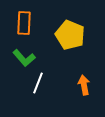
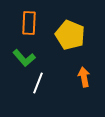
orange rectangle: moved 5 px right
orange arrow: moved 8 px up
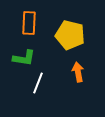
yellow pentagon: rotated 8 degrees counterclockwise
green L-shape: rotated 40 degrees counterclockwise
orange arrow: moved 6 px left, 5 px up
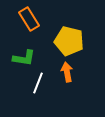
orange rectangle: moved 4 px up; rotated 35 degrees counterclockwise
yellow pentagon: moved 1 px left, 6 px down
orange arrow: moved 11 px left
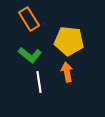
yellow pentagon: rotated 8 degrees counterclockwise
green L-shape: moved 6 px right, 3 px up; rotated 30 degrees clockwise
white line: moved 1 px right, 1 px up; rotated 30 degrees counterclockwise
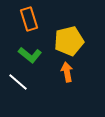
orange rectangle: rotated 15 degrees clockwise
yellow pentagon: rotated 20 degrees counterclockwise
white line: moved 21 px left; rotated 40 degrees counterclockwise
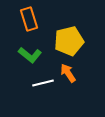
orange arrow: moved 1 px right, 1 px down; rotated 24 degrees counterclockwise
white line: moved 25 px right, 1 px down; rotated 55 degrees counterclockwise
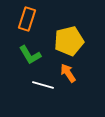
orange rectangle: moved 2 px left; rotated 35 degrees clockwise
green L-shape: rotated 20 degrees clockwise
white line: moved 2 px down; rotated 30 degrees clockwise
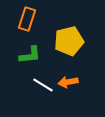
green L-shape: rotated 65 degrees counterclockwise
orange arrow: moved 9 px down; rotated 66 degrees counterclockwise
white line: rotated 15 degrees clockwise
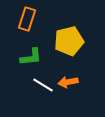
green L-shape: moved 1 px right, 2 px down
